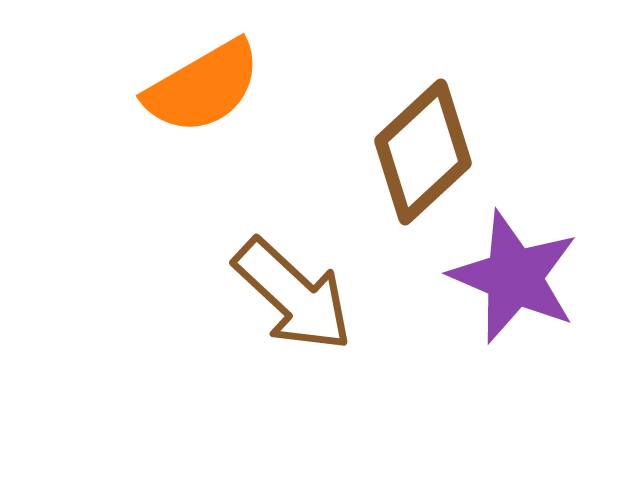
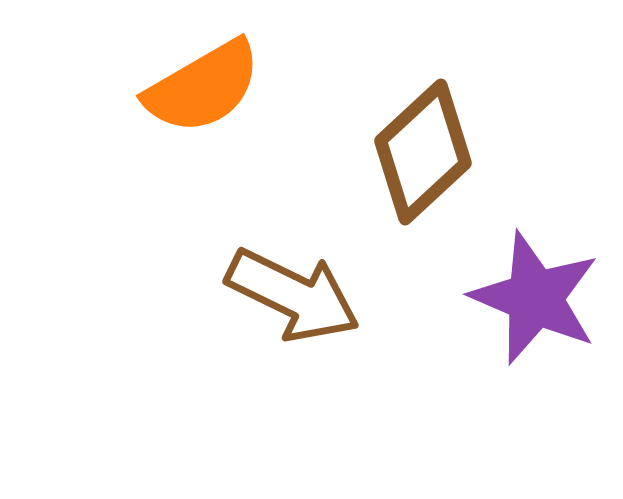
purple star: moved 21 px right, 21 px down
brown arrow: rotated 17 degrees counterclockwise
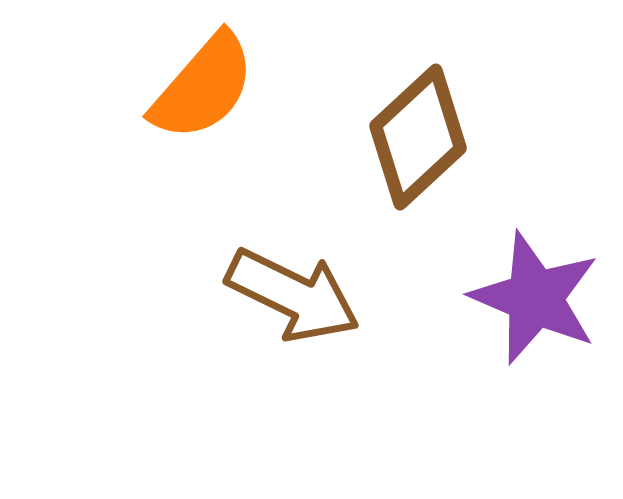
orange semicircle: rotated 19 degrees counterclockwise
brown diamond: moved 5 px left, 15 px up
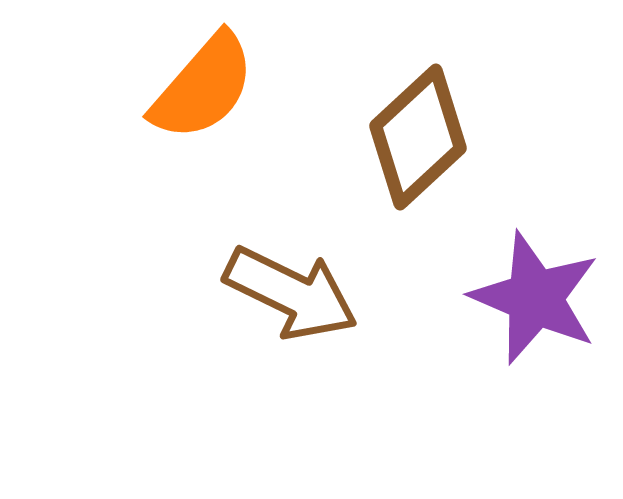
brown arrow: moved 2 px left, 2 px up
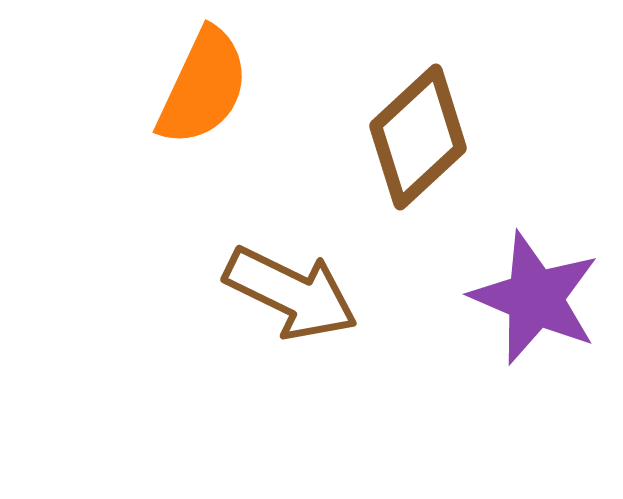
orange semicircle: rotated 16 degrees counterclockwise
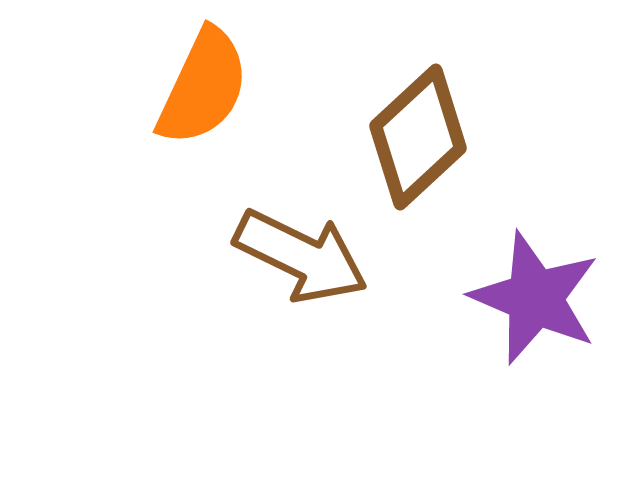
brown arrow: moved 10 px right, 37 px up
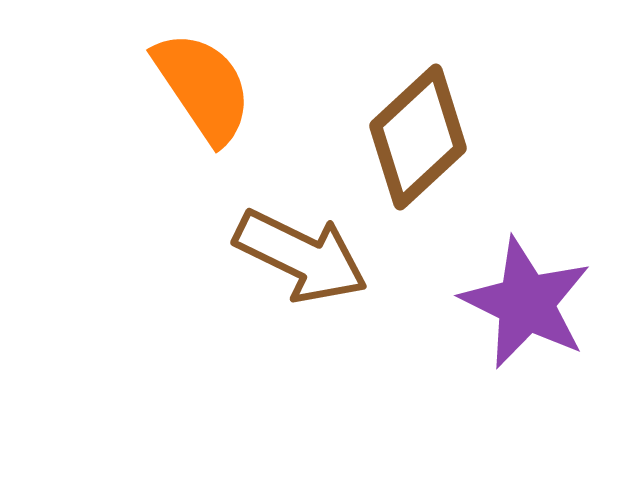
orange semicircle: rotated 59 degrees counterclockwise
purple star: moved 9 px left, 5 px down; rotated 3 degrees clockwise
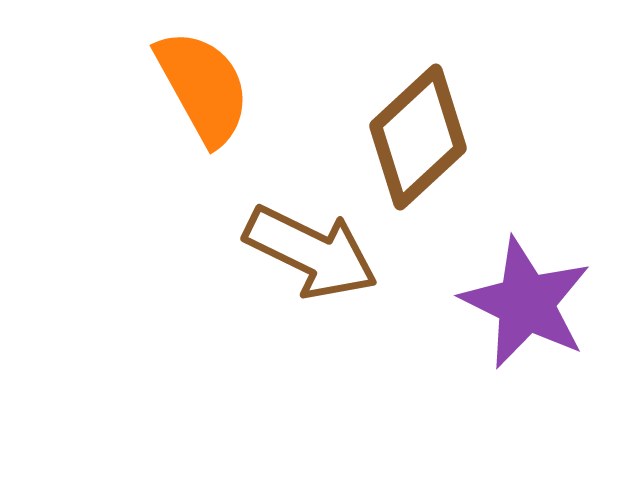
orange semicircle: rotated 5 degrees clockwise
brown arrow: moved 10 px right, 4 px up
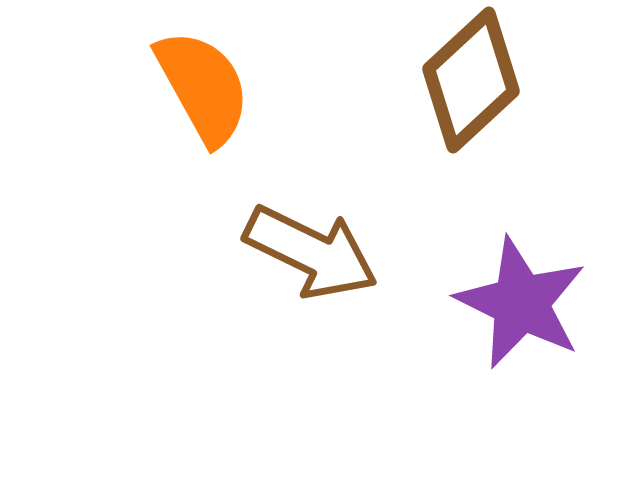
brown diamond: moved 53 px right, 57 px up
purple star: moved 5 px left
